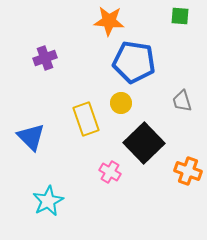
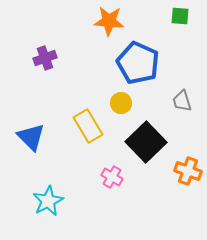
blue pentagon: moved 4 px right, 1 px down; rotated 15 degrees clockwise
yellow rectangle: moved 2 px right, 7 px down; rotated 12 degrees counterclockwise
black square: moved 2 px right, 1 px up
pink cross: moved 2 px right, 5 px down
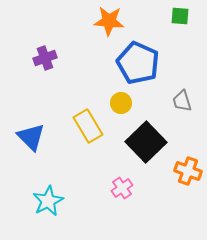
pink cross: moved 10 px right, 11 px down; rotated 25 degrees clockwise
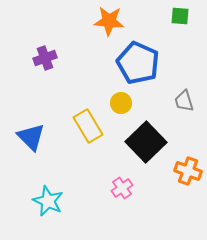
gray trapezoid: moved 2 px right
cyan star: rotated 20 degrees counterclockwise
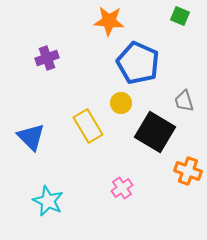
green square: rotated 18 degrees clockwise
purple cross: moved 2 px right
black square: moved 9 px right, 10 px up; rotated 15 degrees counterclockwise
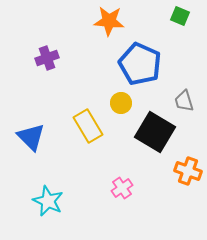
blue pentagon: moved 2 px right, 1 px down
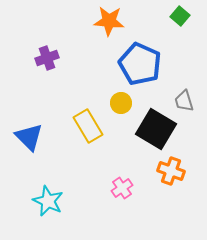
green square: rotated 18 degrees clockwise
black square: moved 1 px right, 3 px up
blue triangle: moved 2 px left
orange cross: moved 17 px left
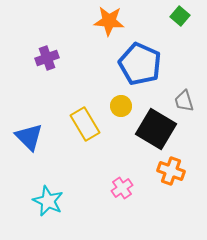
yellow circle: moved 3 px down
yellow rectangle: moved 3 px left, 2 px up
